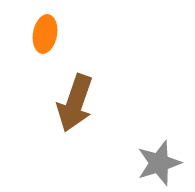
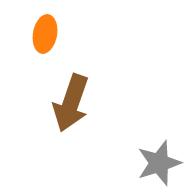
brown arrow: moved 4 px left
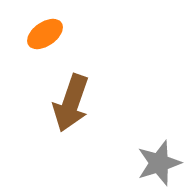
orange ellipse: rotated 45 degrees clockwise
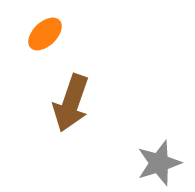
orange ellipse: rotated 9 degrees counterclockwise
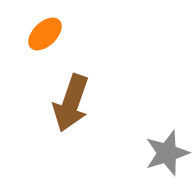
gray star: moved 8 px right, 10 px up
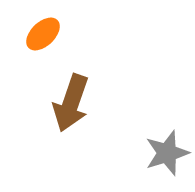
orange ellipse: moved 2 px left
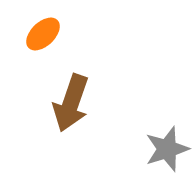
gray star: moved 4 px up
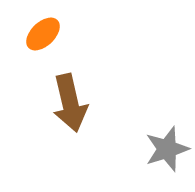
brown arrow: moved 1 px left; rotated 32 degrees counterclockwise
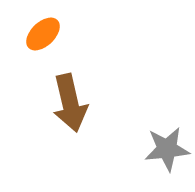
gray star: rotated 12 degrees clockwise
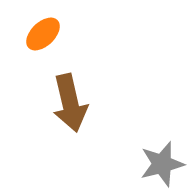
gray star: moved 5 px left, 15 px down; rotated 9 degrees counterclockwise
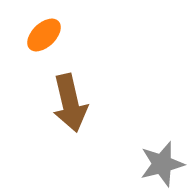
orange ellipse: moved 1 px right, 1 px down
